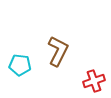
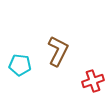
red cross: moved 1 px left
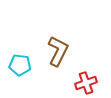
red cross: moved 7 px left, 2 px down
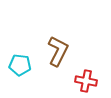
red cross: moved 2 px up; rotated 30 degrees clockwise
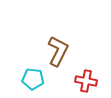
cyan pentagon: moved 13 px right, 14 px down
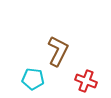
red cross: rotated 10 degrees clockwise
